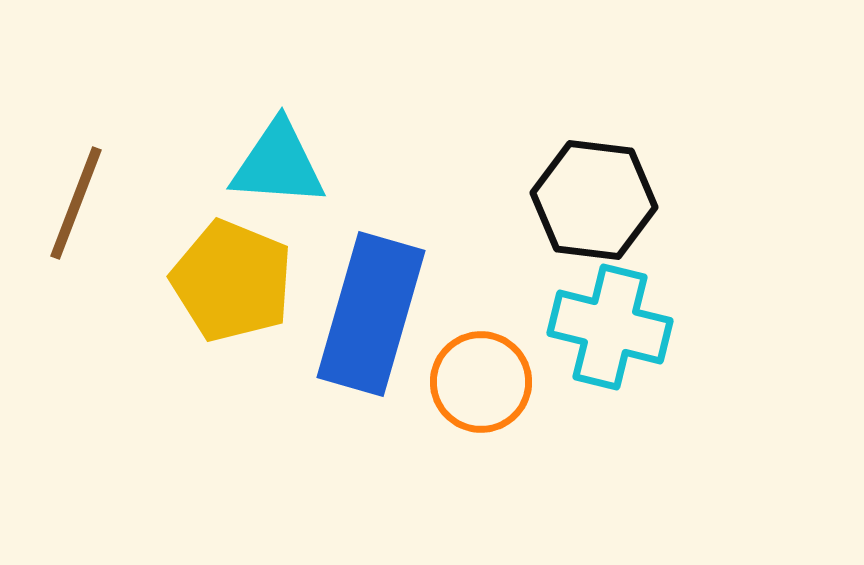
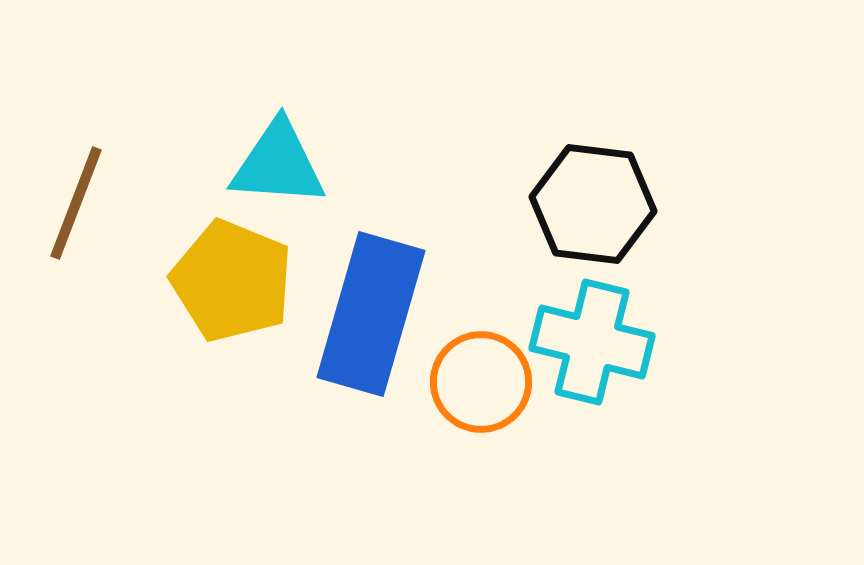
black hexagon: moved 1 px left, 4 px down
cyan cross: moved 18 px left, 15 px down
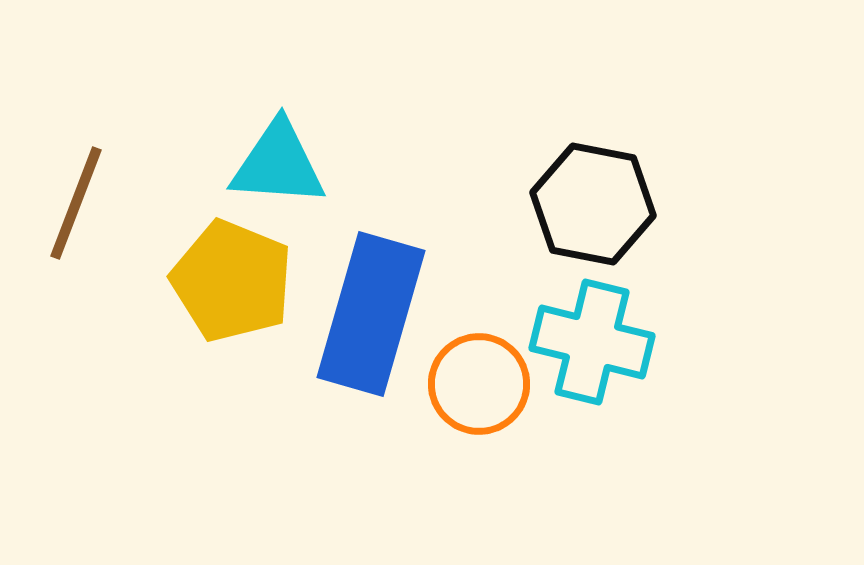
black hexagon: rotated 4 degrees clockwise
orange circle: moved 2 px left, 2 px down
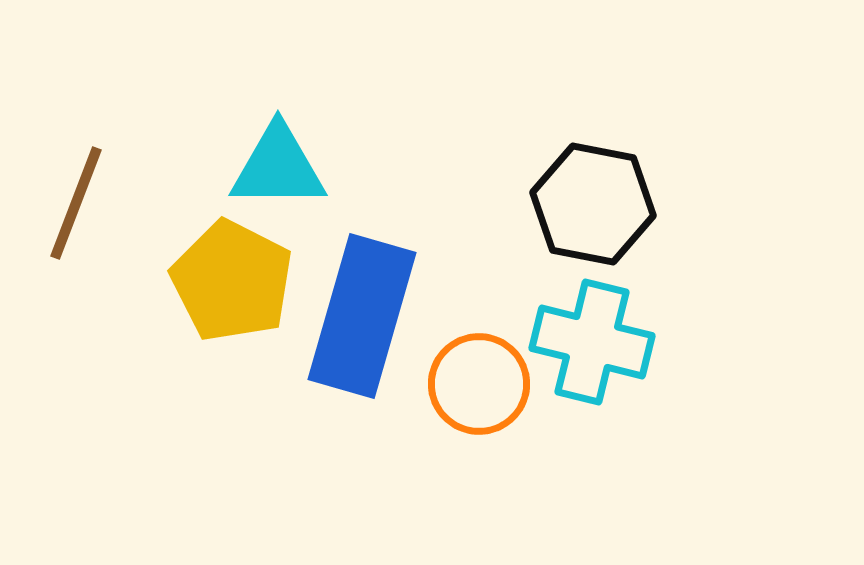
cyan triangle: moved 3 px down; rotated 4 degrees counterclockwise
yellow pentagon: rotated 5 degrees clockwise
blue rectangle: moved 9 px left, 2 px down
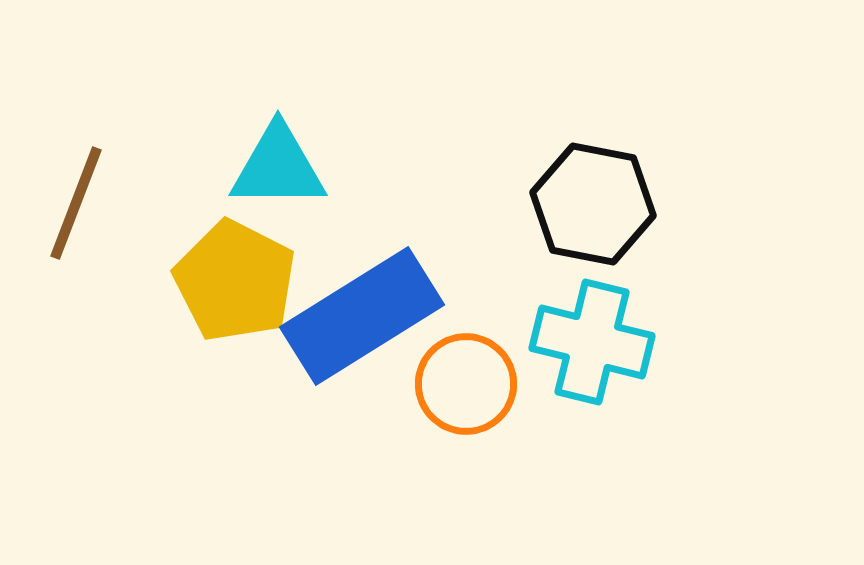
yellow pentagon: moved 3 px right
blue rectangle: rotated 42 degrees clockwise
orange circle: moved 13 px left
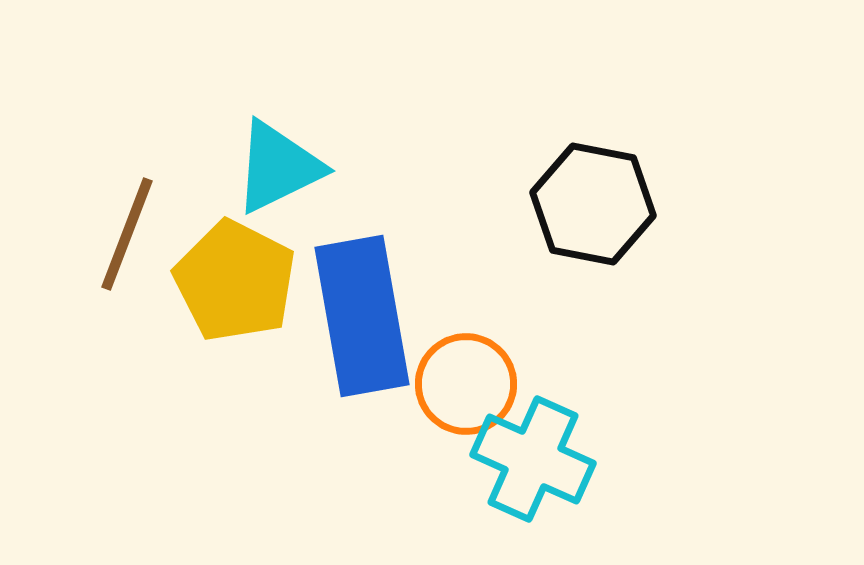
cyan triangle: rotated 26 degrees counterclockwise
brown line: moved 51 px right, 31 px down
blue rectangle: rotated 68 degrees counterclockwise
cyan cross: moved 59 px left, 117 px down; rotated 10 degrees clockwise
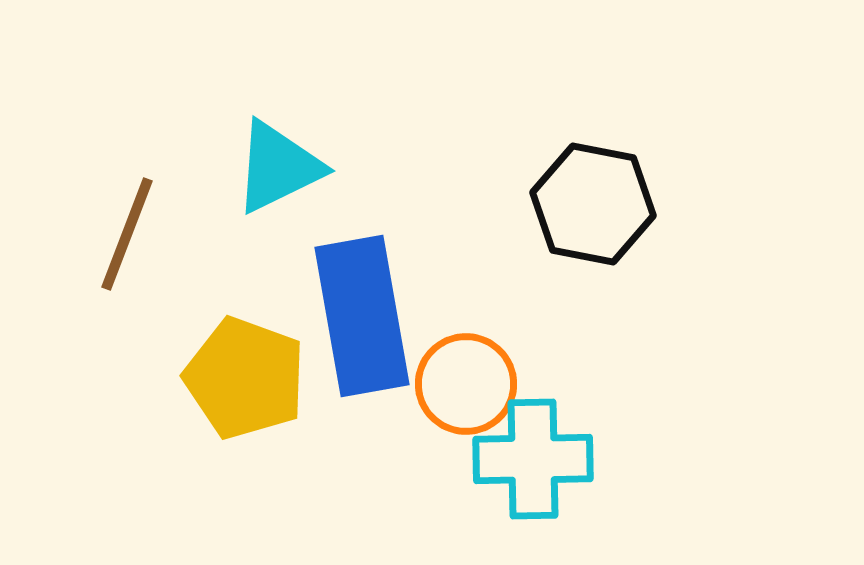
yellow pentagon: moved 10 px right, 97 px down; rotated 7 degrees counterclockwise
cyan cross: rotated 25 degrees counterclockwise
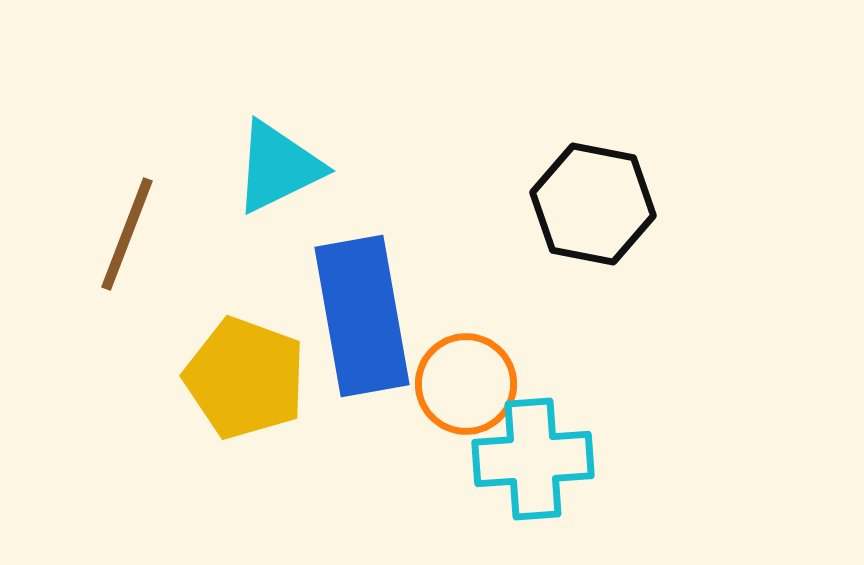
cyan cross: rotated 3 degrees counterclockwise
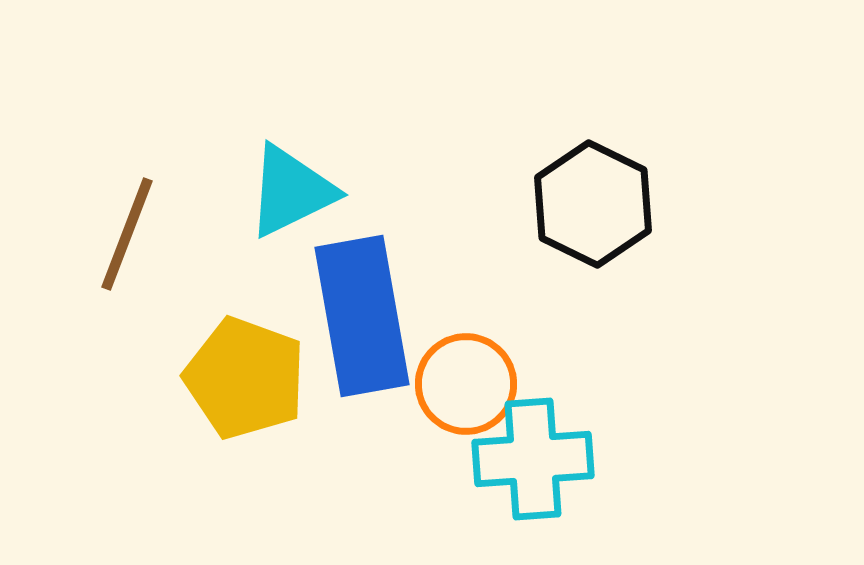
cyan triangle: moved 13 px right, 24 px down
black hexagon: rotated 15 degrees clockwise
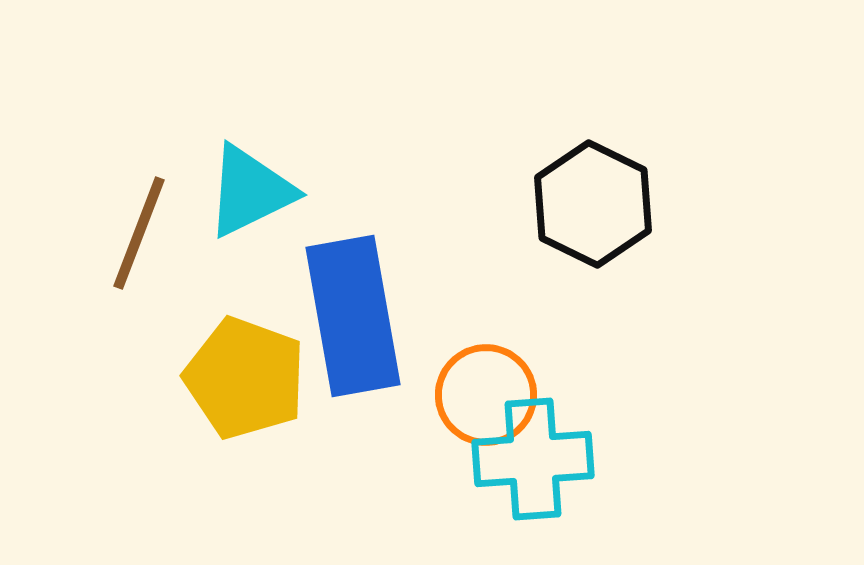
cyan triangle: moved 41 px left
brown line: moved 12 px right, 1 px up
blue rectangle: moved 9 px left
orange circle: moved 20 px right, 11 px down
